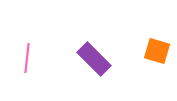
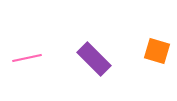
pink line: rotated 72 degrees clockwise
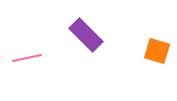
purple rectangle: moved 8 px left, 24 px up
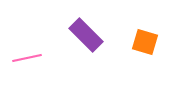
orange square: moved 12 px left, 9 px up
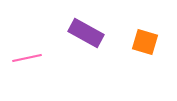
purple rectangle: moved 2 px up; rotated 16 degrees counterclockwise
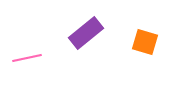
purple rectangle: rotated 68 degrees counterclockwise
